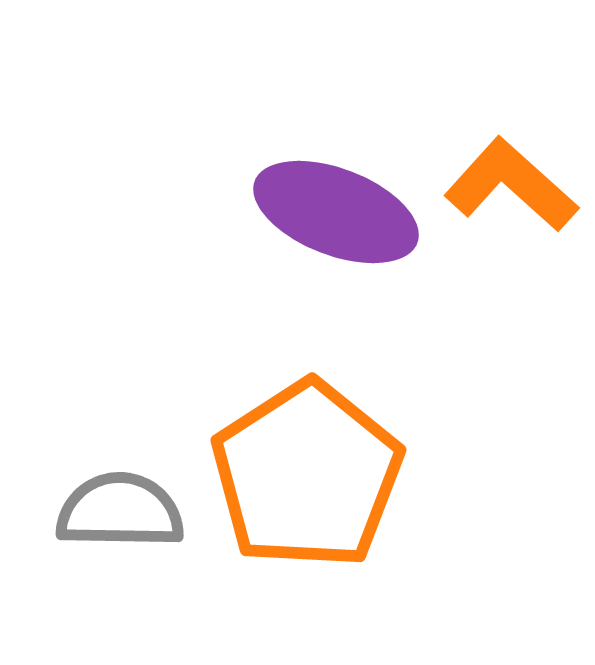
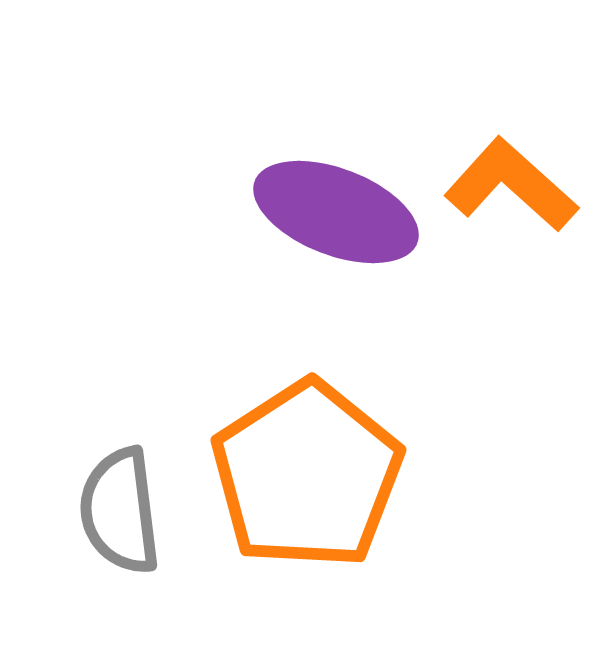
gray semicircle: rotated 98 degrees counterclockwise
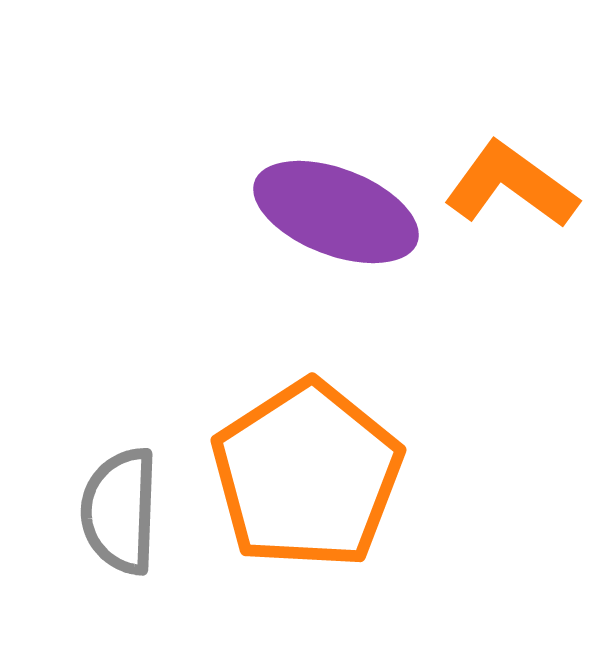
orange L-shape: rotated 6 degrees counterclockwise
gray semicircle: rotated 9 degrees clockwise
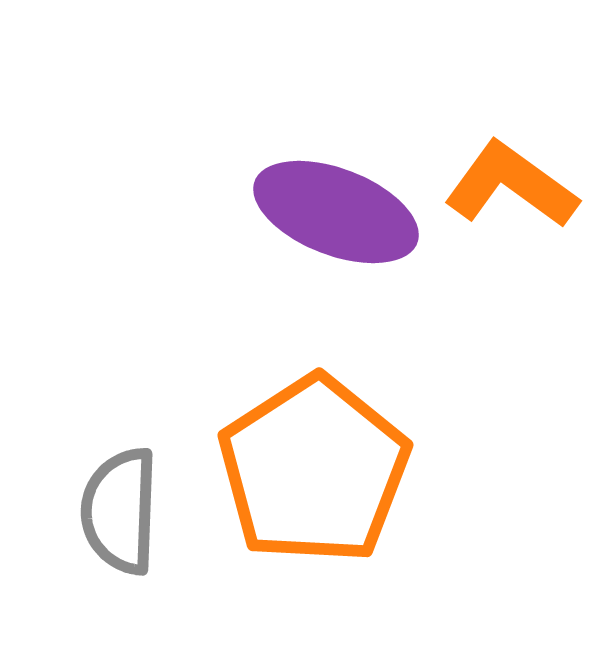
orange pentagon: moved 7 px right, 5 px up
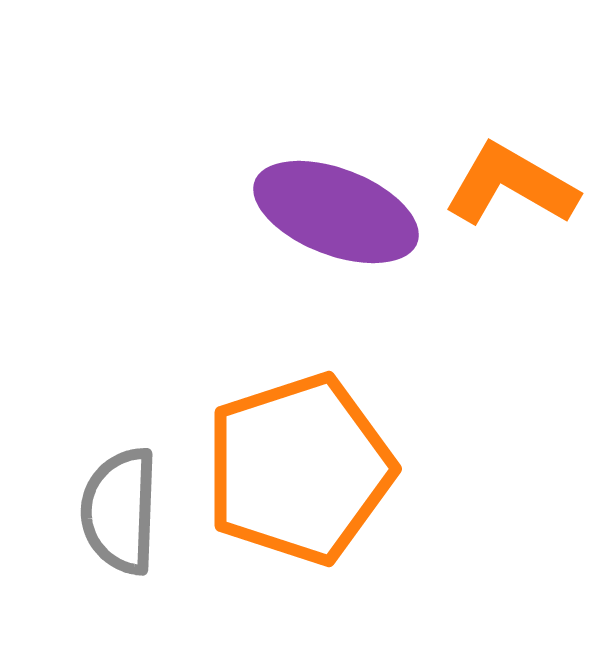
orange L-shape: rotated 6 degrees counterclockwise
orange pentagon: moved 15 px left, 1 px up; rotated 15 degrees clockwise
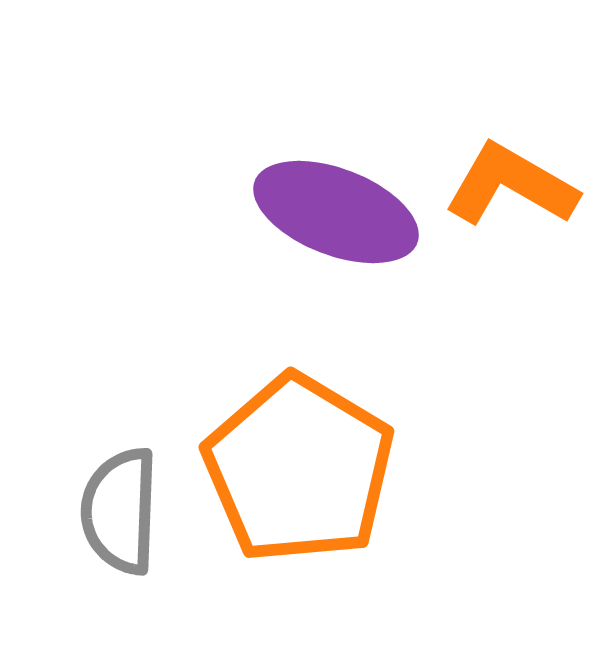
orange pentagon: rotated 23 degrees counterclockwise
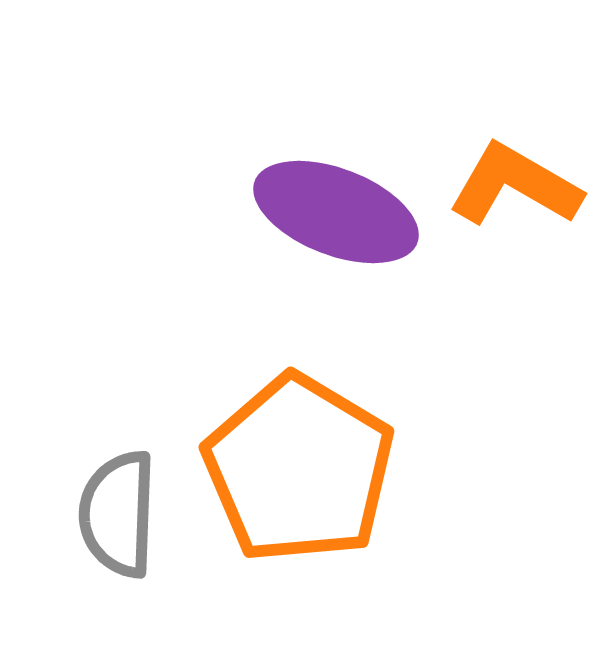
orange L-shape: moved 4 px right
gray semicircle: moved 2 px left, 3 px down
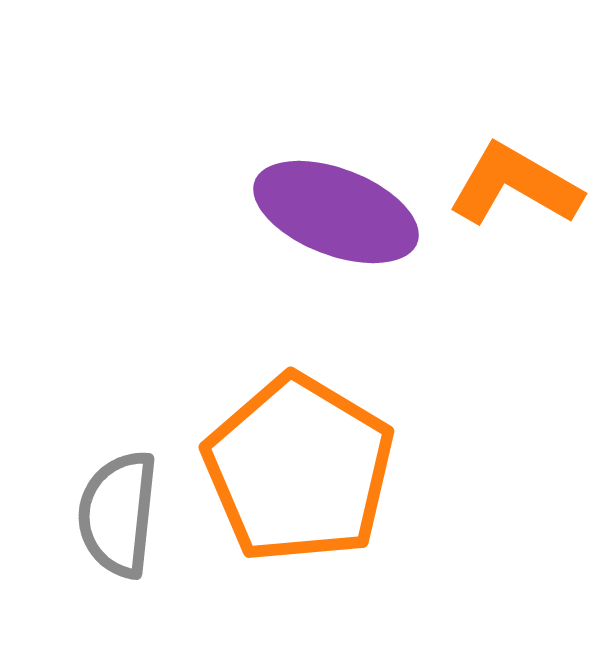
gray semicircle: rotated 4 degrees clockwise
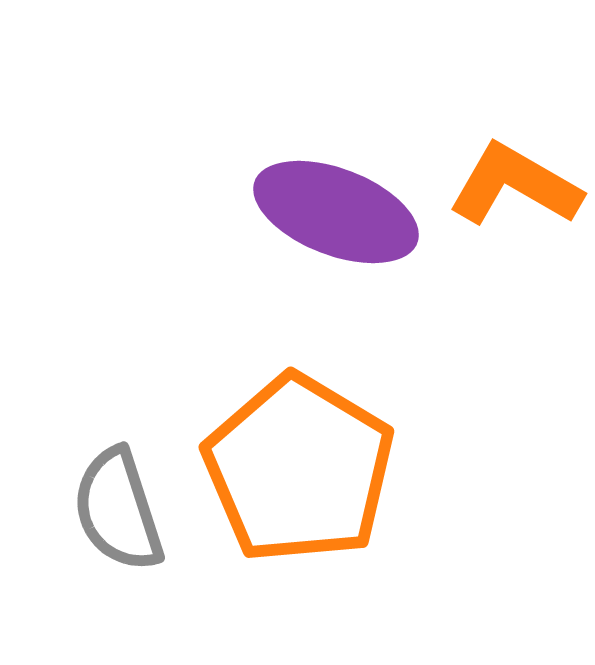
gray semicircle: moved 4 px up; rotated 24 degrees counterclockwise
